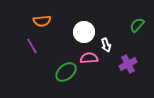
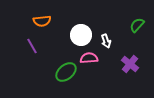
white circle: moved 3 px left, 3 px down
white arrow: moved 4 px up
purple cross: moved 2 px right; rotated 24 degrees counterclockwise
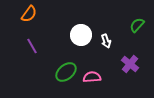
orange semicircle: moved 13 px left, 7 px up; rotated 48 degrees counterclockwise
pink semicircle: moved 3 px right, 19 px down
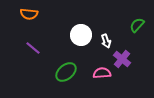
orange semicircle: rotated 60 degrees clockwise
purple line: moved 1 px right, 2 px down; rotated 21 degrees counterclockwise
purple cross: moved 8 px left, 5 px up
pink semicircle: moved 10 px right, 4 px up
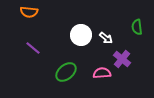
orange semicircle: moved 2 px up
green semicircle: moved 2 px down; rotated 49 degrees counterclockwise
white arrow: moved 3 px up; rotated 32 degrees counterclockwise
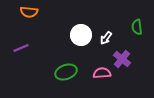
white arrow: rotated 88 degrees clockwise
purple line: moved 12 px left; rotated 63 degrees counterclockwise
green ellipse: rotated 20 degrees clockwise
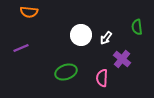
pink semicircle: moved 5 px down; rotated 84 degrees counterclockwise
